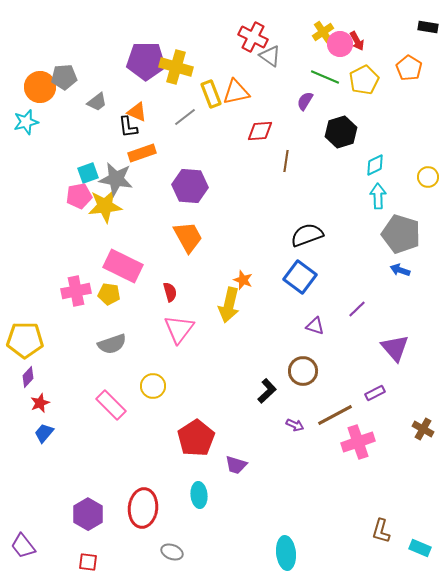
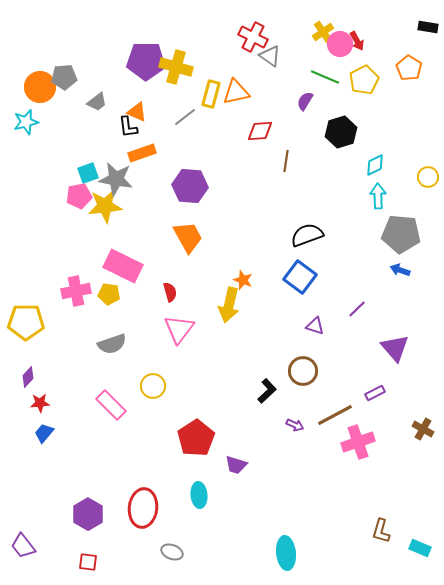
yellow rectangle at (211, 94): rotated 36 degrees clockwise
gray pentagon at (401, 234): rotated 12 degrees counterclockwise
yellow pentagon at (25, 340): moved 1 px right, 18 px up
red star at (40, 403): rotated 18 degrees clockwise
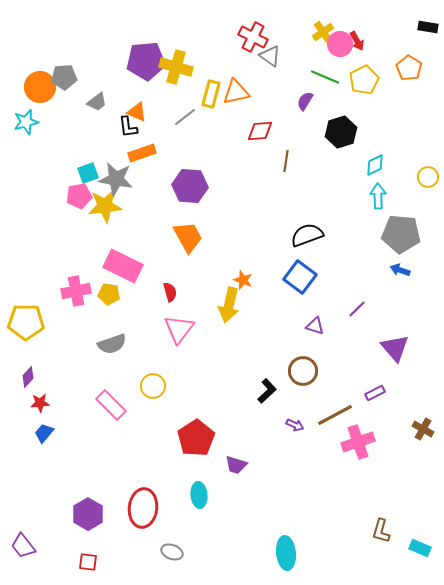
purple pentagon at (146, 61): rotated 6 degrees counterclockwise
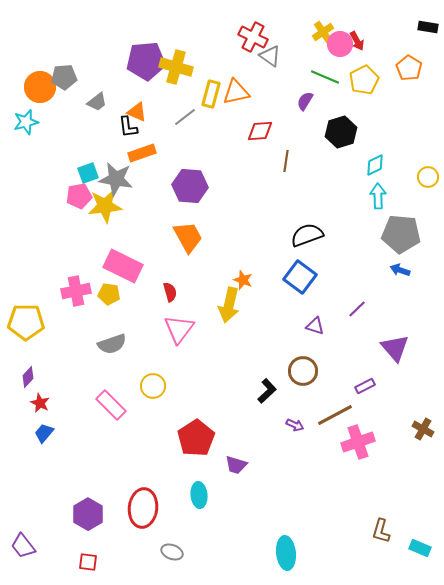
purple rectangle at (375, 393): moved 10 px left, 7 px up
red star at (40, 403): rotated 30 degrees clockwise
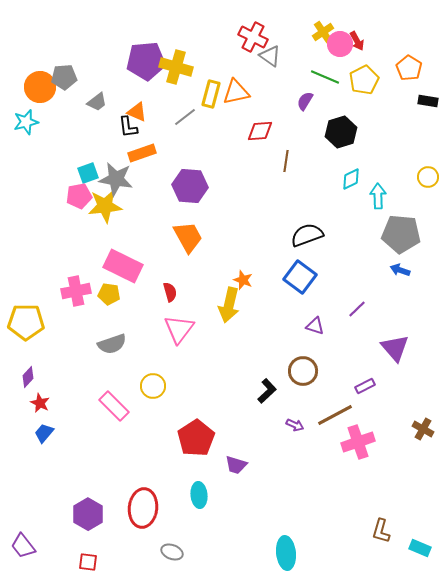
black rectangle at (428, 27): moved 74 px down
cyan diamond at (375, 165): moved 24 px left, 14 px down
pink rectangle at (111, 405): moved 3 px right, 1 px down
